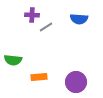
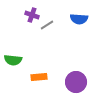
purple cross: rotated 16 degrees clockwise
gray line: moved 1 px right, 2 px up
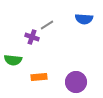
purple cross: moved 22 px down
blue semicircle: moved 5 px right
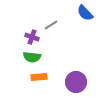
blue semicircle: moved 1 px right, 6 px up; rotated 42 degrees clockwise
gray line: moved 4 px right
green semicircle: moved 19 px right, 3 px up
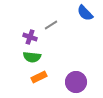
purple cross: moved 2 px left
orange rectangle: rotated 21 degrees counterclockwise
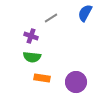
blue semicircle: rotated 72 degrees clockwise
gray line: moved 7 px up
purple cross: moved 1 px right, 1 px up
orange rectangle: moved 3 px right, 1 px down; rotated 35 degrees clockwise
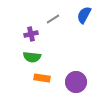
blue semicircle: moved 1 px left, 2 px down
gray line: moved 2 px right, 1 px down
purple cross: moved 2 px up; rotated 32 degrees counterclockwise
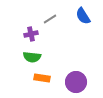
blue semicircle: moved 1 px left, 1 px down; rotated 60 degrees counterclockwise
gray line: moved 3 px left
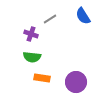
purple cross: rotated 32 degrees clockwise
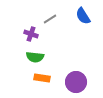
green semicircle: moved 3 px right
